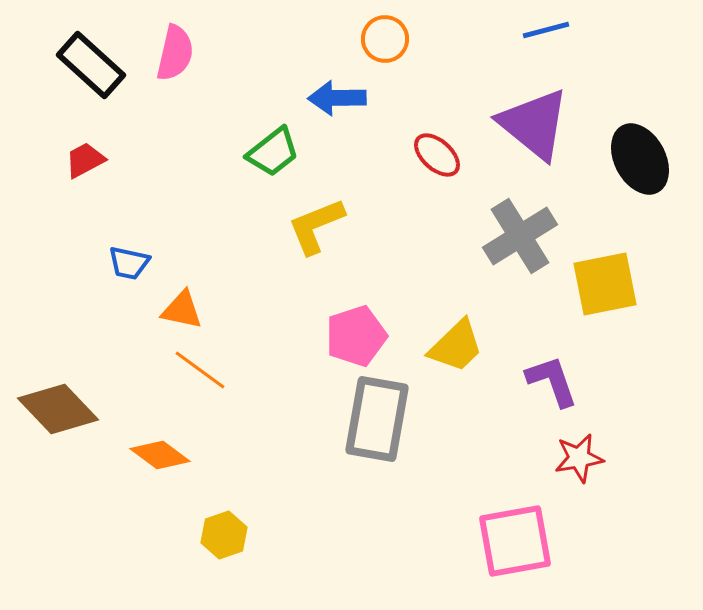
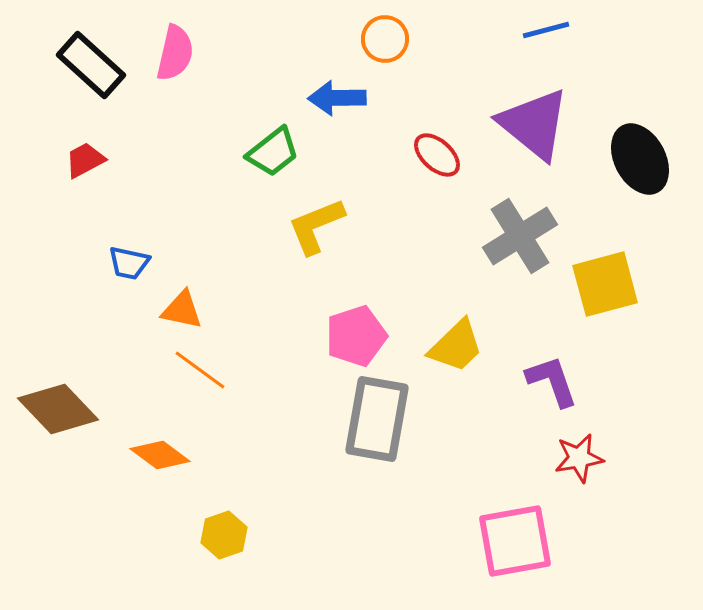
yellow square: rotated 4 degrees counterclockwise
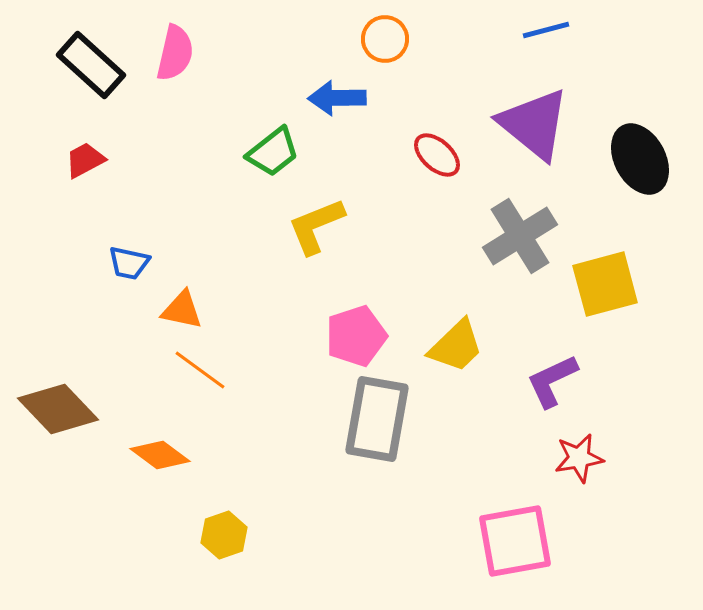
purple L-shape: rotated 96 degrees counterclockwise
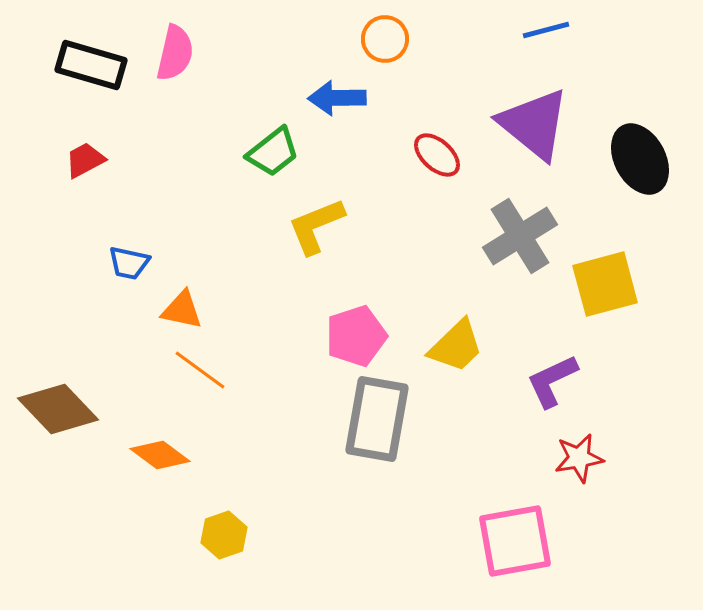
black rectangle: rotated 26 degrees counterclockwise
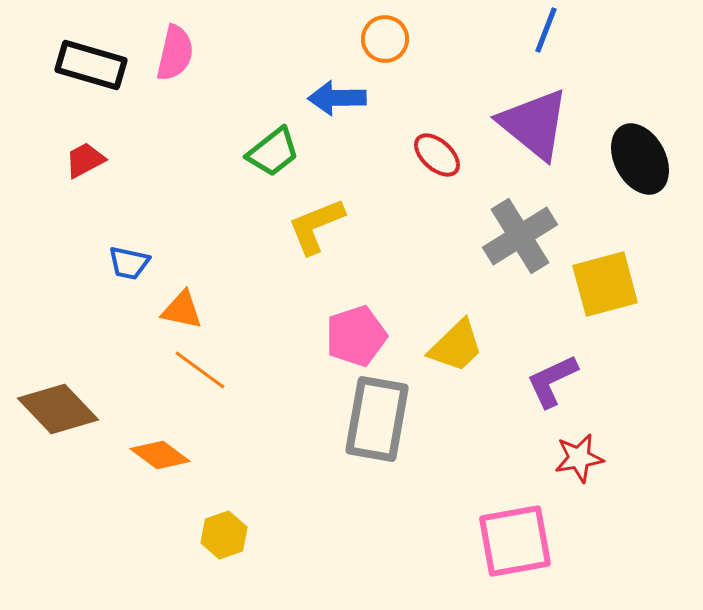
blue line: rotated 54 degrees counterclockwise
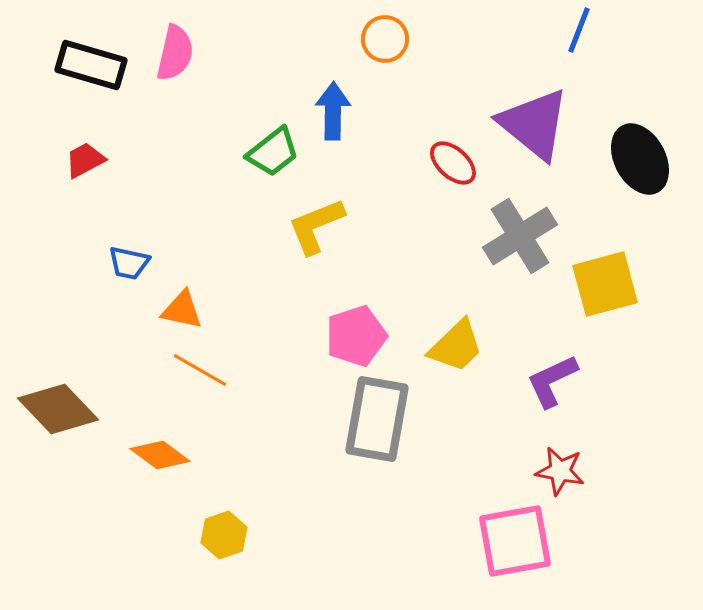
blue line: moved 33 px right
blue arrow: moved 4 px left, 13 px down; rotated 92 degrees clockwise
red ellipse: moved 16 px right, 8 px down
orange line: rotated 6 degrees counterclockwise
red star: moved 19 px left, 13 px down; rotated 21 degrees clockwise
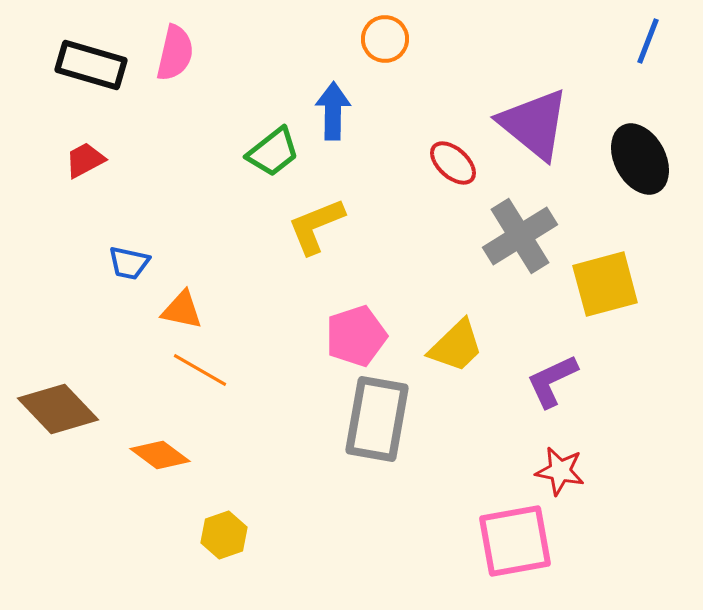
blue line: moved 69 px right, 11 px down
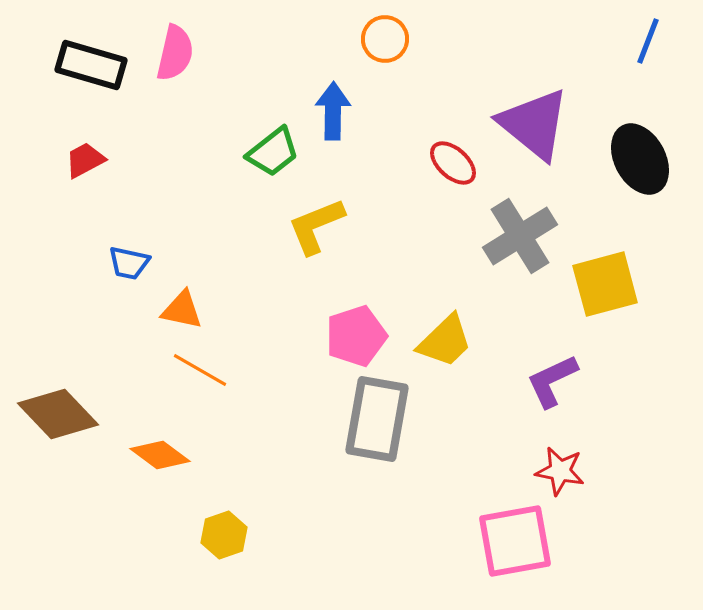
yellow trapezoid: moved 11 px left, 5 px up
brown diamond: moved 5 px down
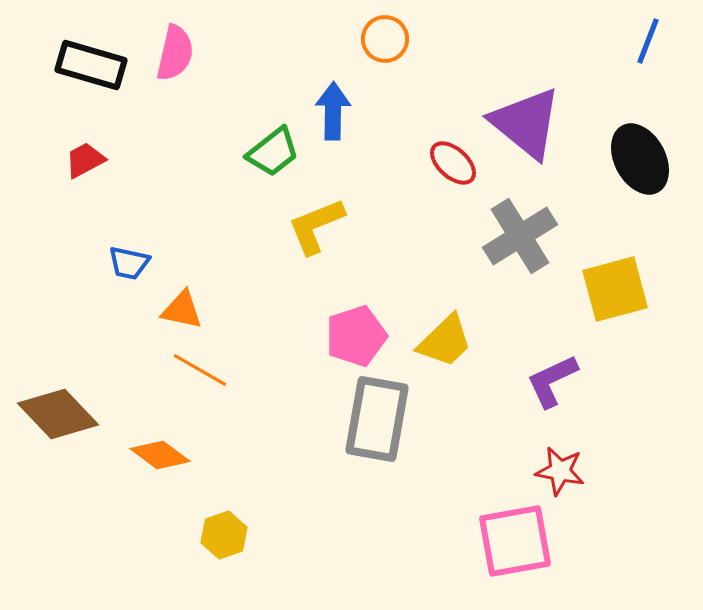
purple triangle: moved 8 px left, 1 px up
yellow square: moved 10 px right, 5 px down
